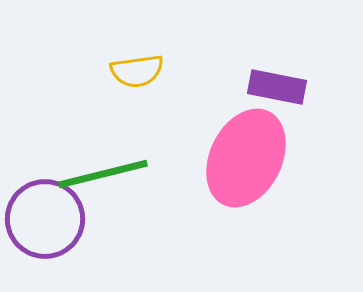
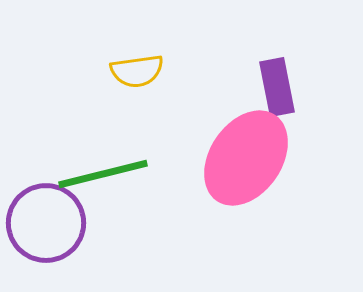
purple rectangle: rotated 68 degrees clockwise
pink ellipse: rotated 8 degrees clockwise
purple circle: moved 1 px right, 4 px down
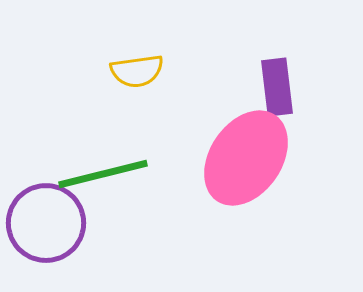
purple rectangle: rotated 4 degrees clockwise
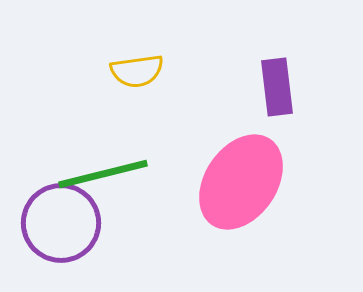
pink ellipse: moved 5 px left, 24 px down
purple circle: moved 15 px right
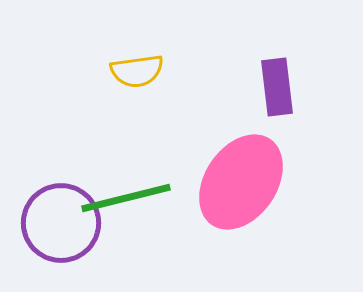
green line: moved 23 px right, 24 px down
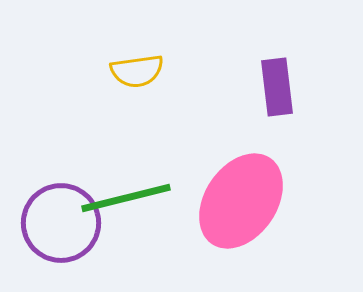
pink ellipse: moved 19 px down
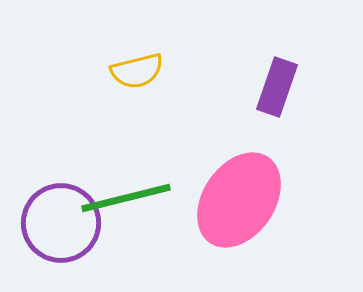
yellow semicircle: rotated 6 degrees counterclockwise
purple rectangle: rotated 26 degrees clockwise
pink ellipse: moved 2 px left, 1 px up
